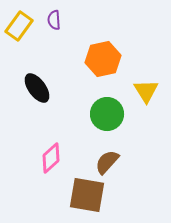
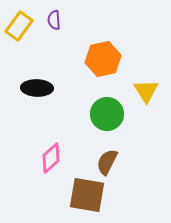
black ellipse: rotated 52 degrees counterclockwise
brown semicircle: rotated 16 degrees counterclockwise
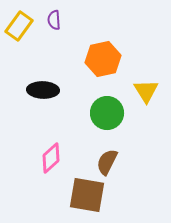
black ellipse: moved 6 px right, 2 px down
green circle: moved 1 px up
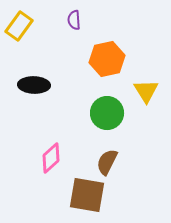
purple semicircle: moved 20 px right
orange hexagon: moved 4 px right
black ellipse: moved 9 px left, 5 px up
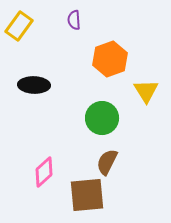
orange hexagon: moved 3 px right; rotated 8 degrees counterclockwise
green circle: moved 5 px left, 5 px down
pink diamond: moved 7 px left, 14 px down
brown square: rotated 15 degrees counterclockwise
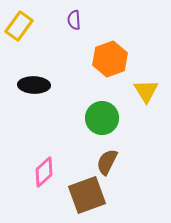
brown square: rotated 15 degrees counterclockwise
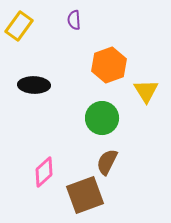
orange hexagon: moved 1 px left, 6 px down
brown square: moved 2 px left
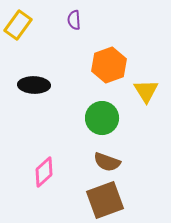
yellow rectangle: moved 1 px left, 1 px up
brown semicircle: rotated 96 degrees counterclockwise
brown square: moved 20 px right, 5 px down
